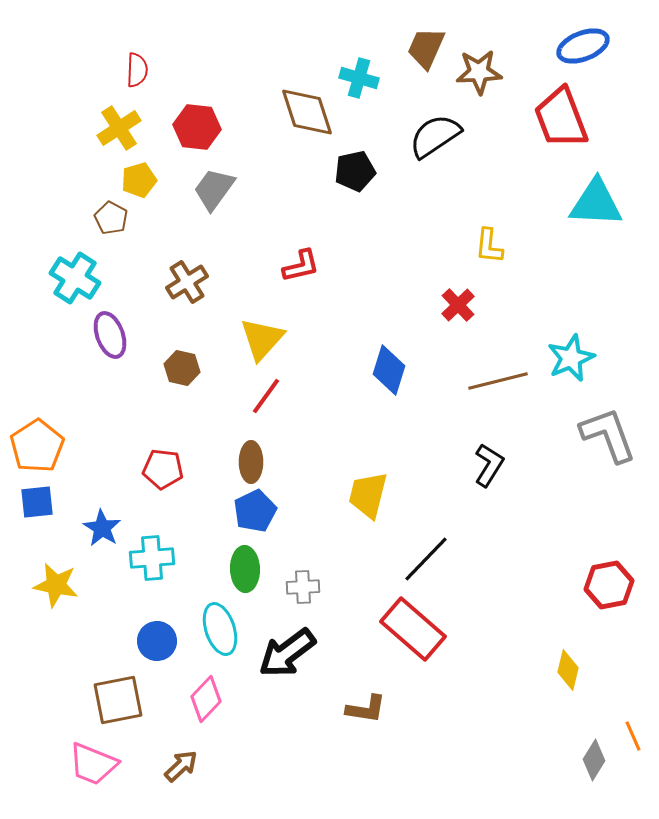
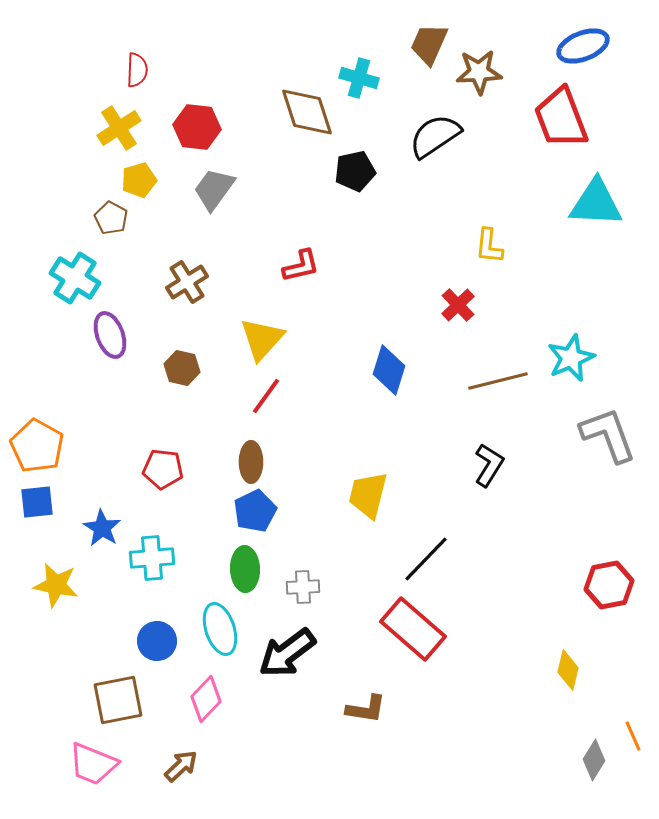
brown trapezoid at (426, 48): moved 3 px right, 4 px up
orange pentagon at (37, 446): rotated 10 degrees counterclockwise
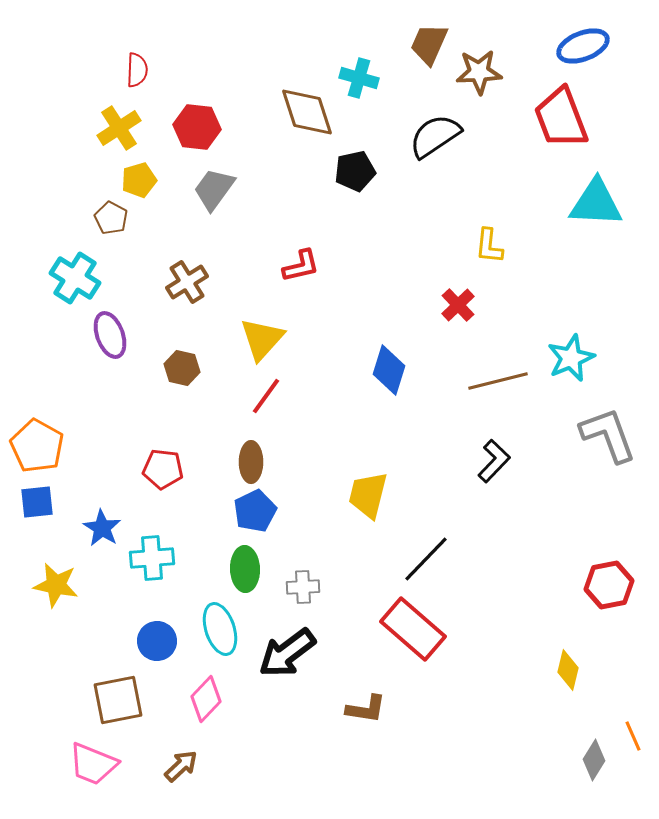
black L-shape at (489, 465): moved 5 px right, 4 px up; rotated 12 degrees clockwise
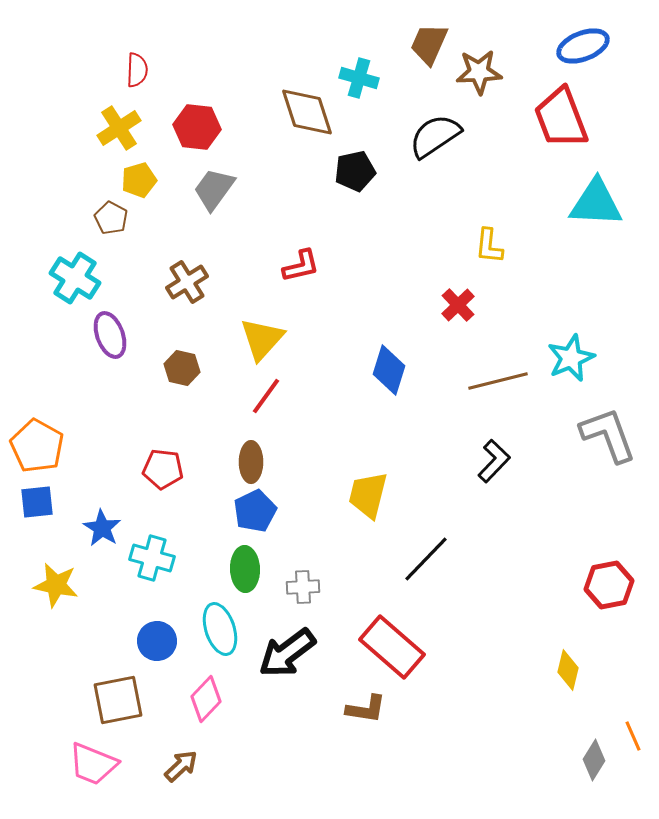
cyan cross at (152, 558): rotated 21 degrees clockwise
red rectangle at (413, 629): moved 21 px left, 18 px down
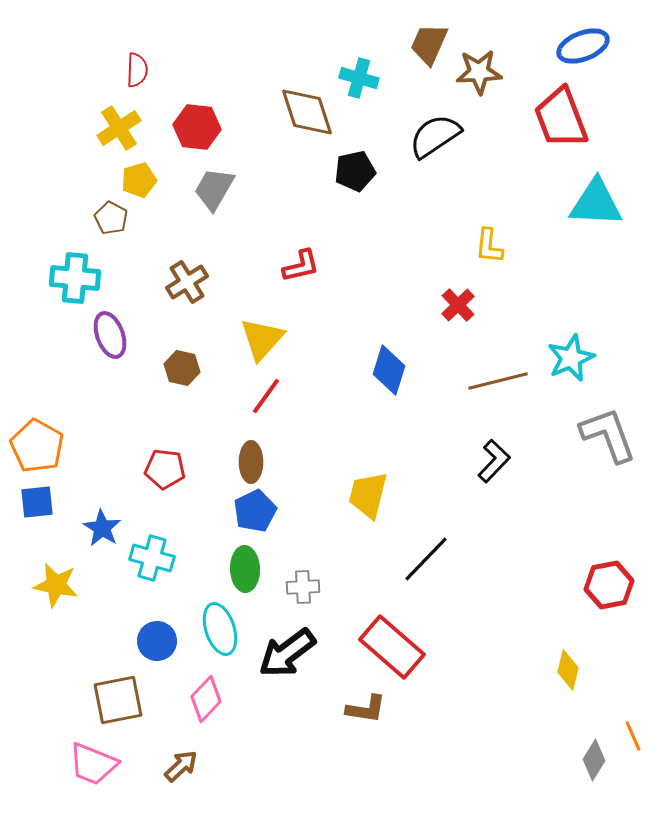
gray trapezoid at (214, 189): rotated 6 degrees counterclockwise
cyan cross at (75, 278): rotated 27 degrees counterclockwise
red pentagon at (163, 469): moved 2 px right
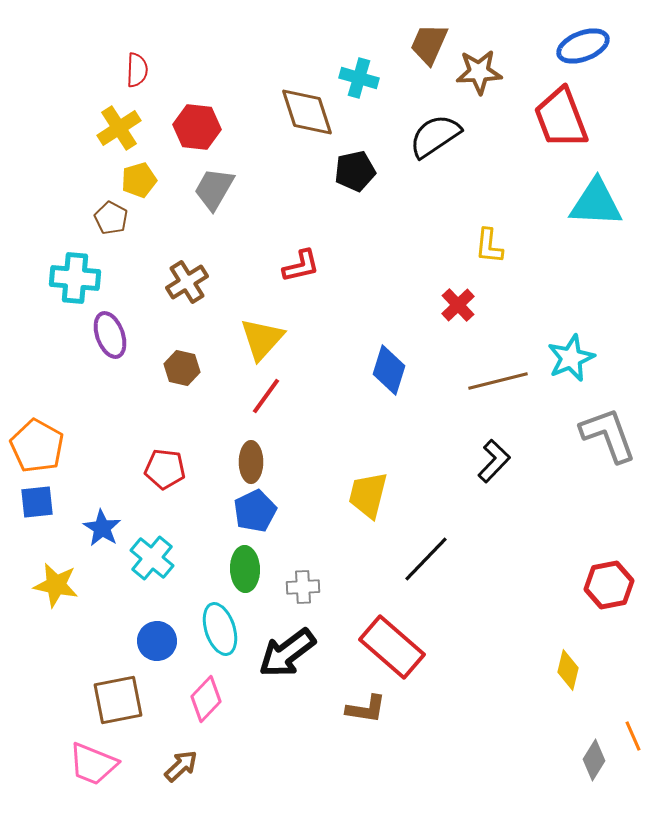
cyan cross at (152, 558): rotated 24 degrees clockwise
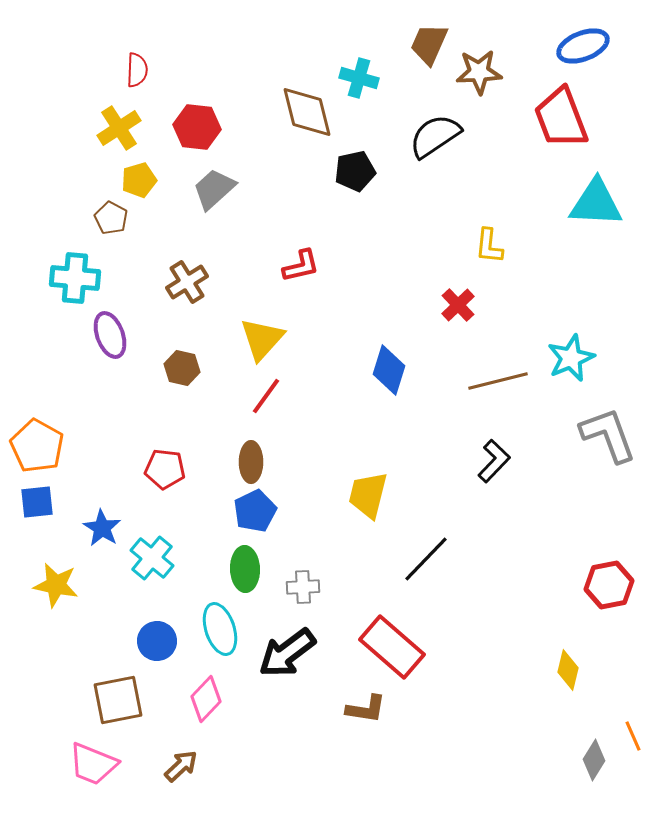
brown diamond at (307, 112): rotated 4 degrees clockwise
gray trapezoid at (214, 189): rotated 18 degrees clockwise
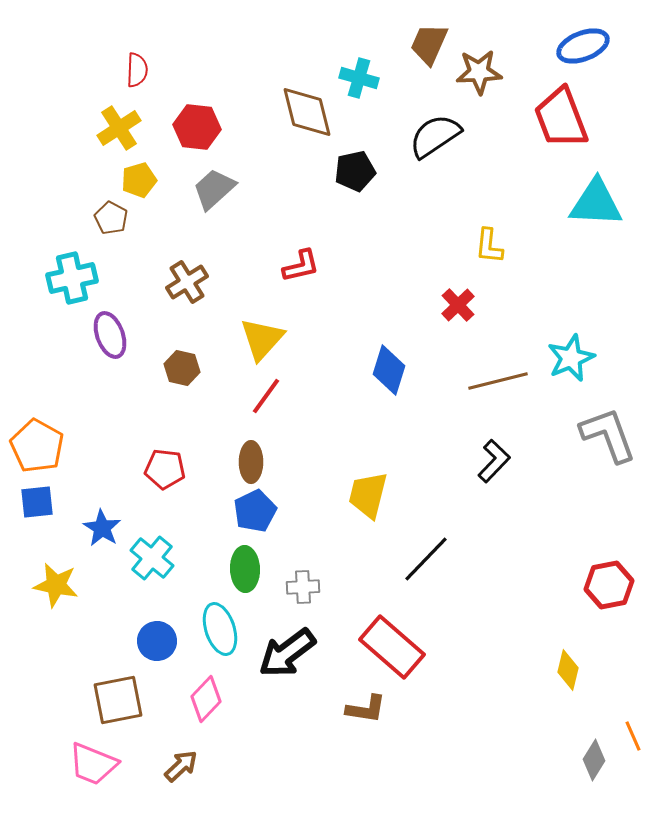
cyan cross at (75, 278): moved 3 px left; rotated 18 degrees counterclockwise
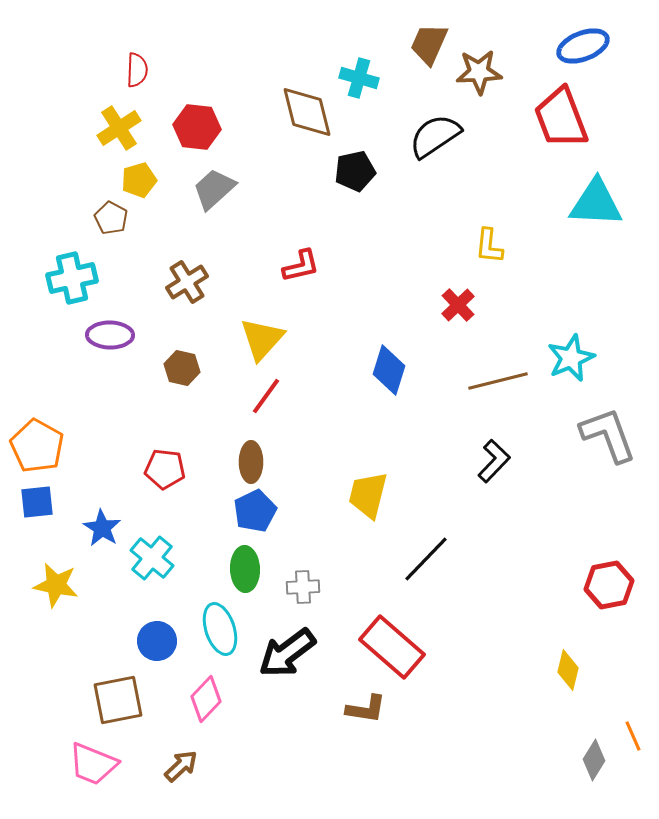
purple ellipse at (110, 335): rotated 69 degrees counterclockwise
